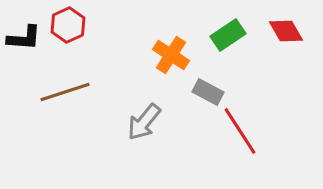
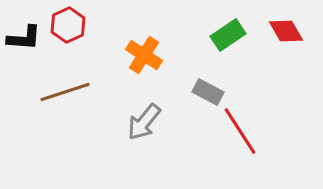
orange cross: moved 27 px left
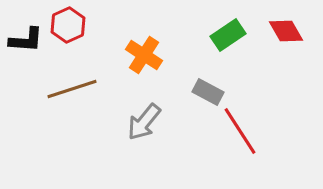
black L-shape: moved 2 px right, 2 px down
brown line: moved 7 px right, 3 px up
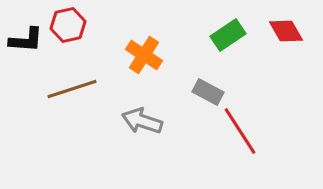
red hexagon: rotated 12 degrees clockwise
gray arrow: moved 2 px left, 1 px up; rotated 69 degrees clockwise
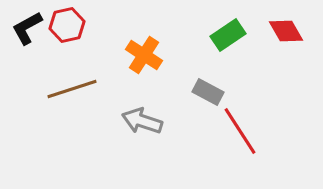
red hexagon: moved 1 px left
black L-shape: moved 1 px right, 12 px up; rotated 147 degrees clockwise
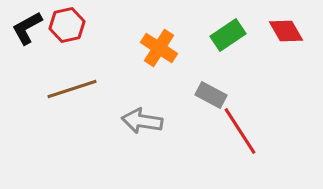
orange cross: moved 15 px right, 7 px up
gray rectangle: moved 3 px right, 3 px down
gray arrow: rotated 9 degrees counterclockwise
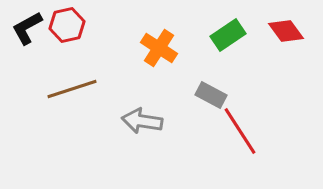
red diamond: rotated 6 degrees counterclockwise
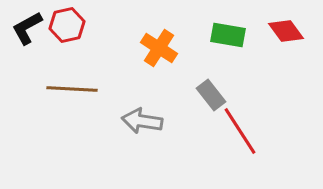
green rectangle: rotated 44 degrees clockwise
brown line: rotated 21 degrees clockwise
gray rectangle: rotated 24 degrees clockwise
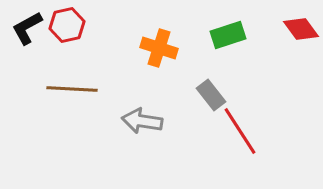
red diamond: moved 15 px right, 2 px up
green rectangle: rotated 28 degrees counterclockwise
orange cross: rotated 15 degrees counterclockwise
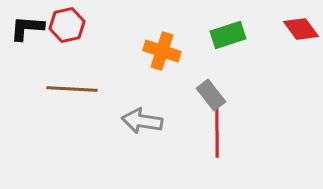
black L-shape: rotated 33 degrees clockwise
orange cross: moved 3 px right, 3 px down
red line: moved 23 px left; rotated 33 degrees clockwise
